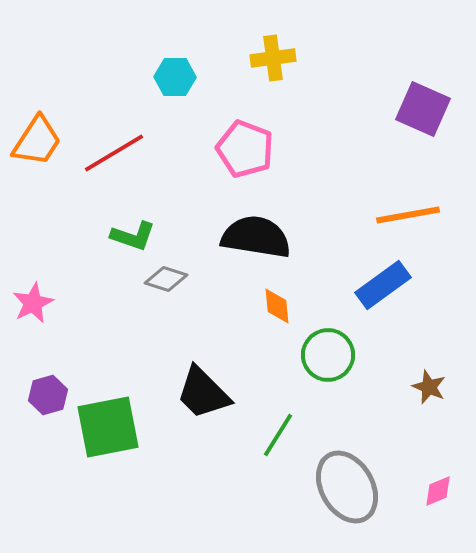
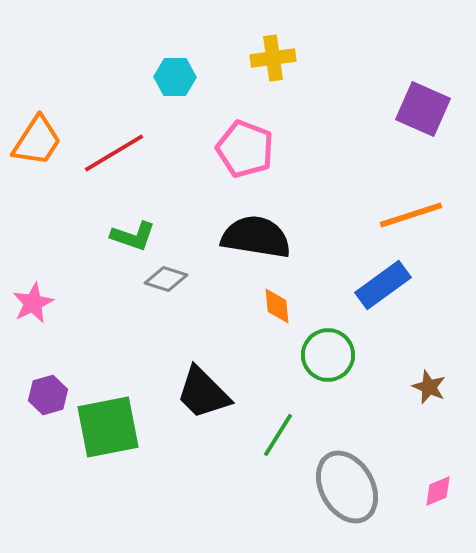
orange line: moved 3 px right; rotated 8 degrees counterclockwise
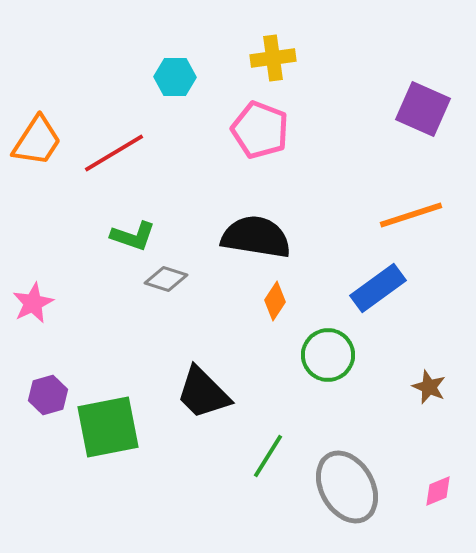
pink pentagon: moved 15 px right, 19 px up
blue rectangle: moved 5 px left, 3 px down
orange diamond: moved 2 px left, 5 px up; rotated 39 degrees clockwise
green line: moved 10 px left, 21 px down
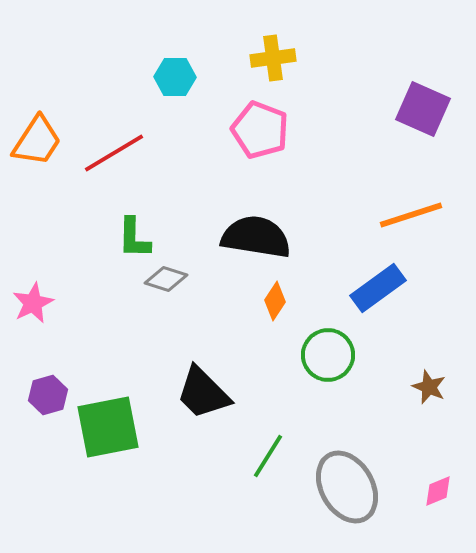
green L-shape: moved 1 px right, 2 px down; rotated 72 degrees clockwise
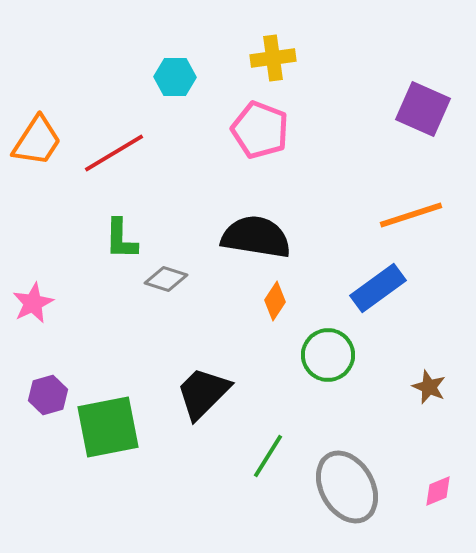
green L-shape: moved 13 px left, 1 px down
black trapezoid: rotated 90 degrees clockwise
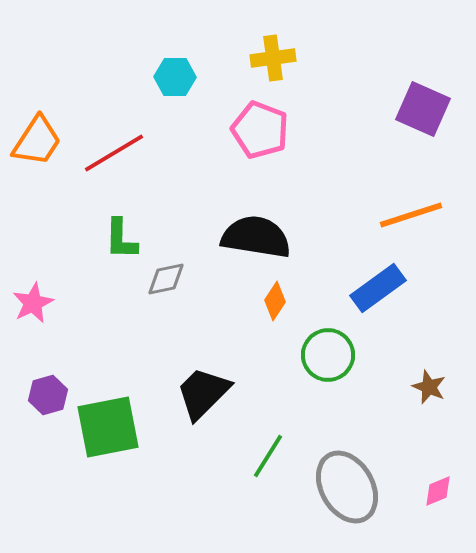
gray diamond: rotated 30 degrees counterclockwise
